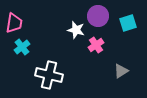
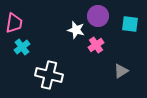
cyan square: moved 2 px right, 1 px down; rotated 24 degrees clockwise
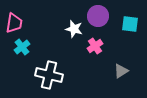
white star: moved 2 px left, 1 px up
pink cross: moved 1 px left, 1 px down
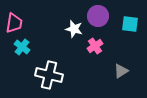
cyan cross: rotated 14 degrees counterclockwise
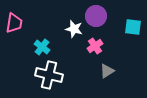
purple circle: moved 2 px left
cyan square: moved 3 px right, 3 px down
cyan cross: moved 20 px right
gray triangle: moved 14 px left
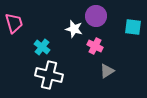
pink trapezoid: rotated 25 degrees counterclockwise
pink cross: rotated 28 degrees counterclockwise
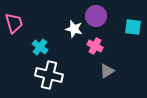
cyan cross: moved 2 px left
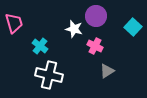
cyan square: rotated 36 degrees clockwise
cyan cross: moved 1 px up
